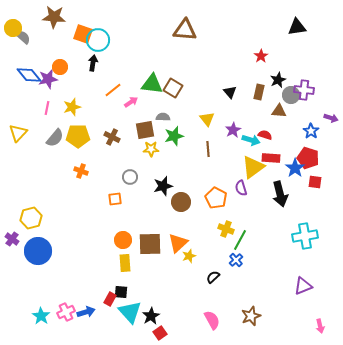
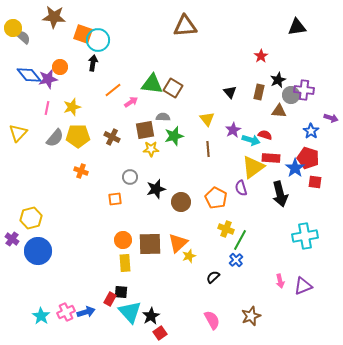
brown triangle at (185, 30): moved 4 px up; rotated 10 degrees counterclockwise
black star at (163, 186): moved 7 px left, 3 px down
pink arrow at (320, 326): moved 40 px left, 45 px up
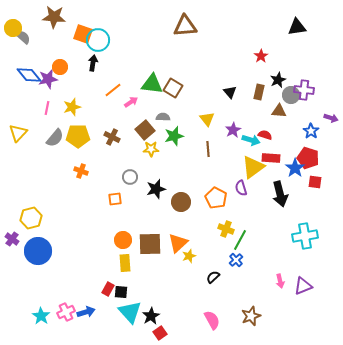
brown square at (145, 130): rotated 30 degrees counterclockwise
red rectangle at (110, 299): moved 2 px left, 10 px up
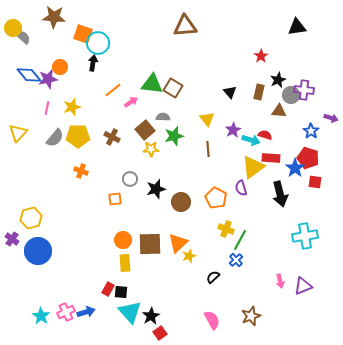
cyan circle at (98, 40): moved 3 px down
gray circle at (130, 177): moved 2 px down
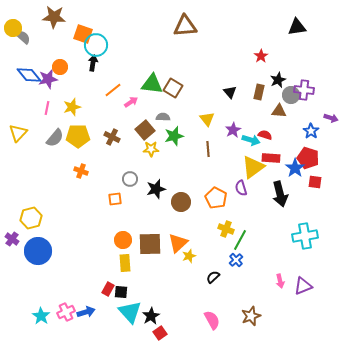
cyan circle at (98, 43): moved 2 px left, 2 px down
